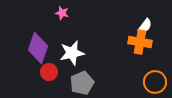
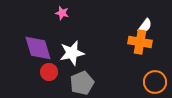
purple diamond: rotated 36 degrees counterclockwise
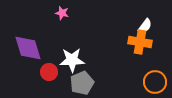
purple diamond: moved 10 px left
white star: moved 7 px down; rotated 10 degrees clockwise
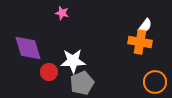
white star: moved 1 px right, 1 px down
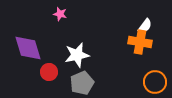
pink star: moved 2 px left, 1 px down
white star: moved 4 px right, 6 px up; rotated 10 degrees counterclockwise
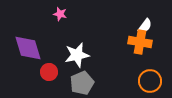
orange circle: moved 5 px left, 1 px up
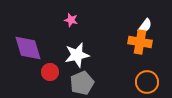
pink star: moved 11 px right, 6 px down
red circle: moved 1 px right
orange circle: moved 3 px left, 1 px down
